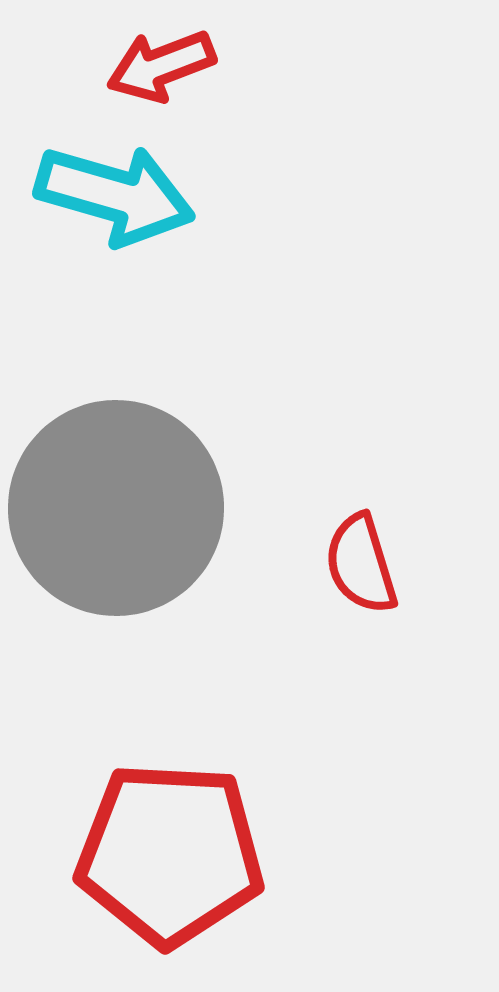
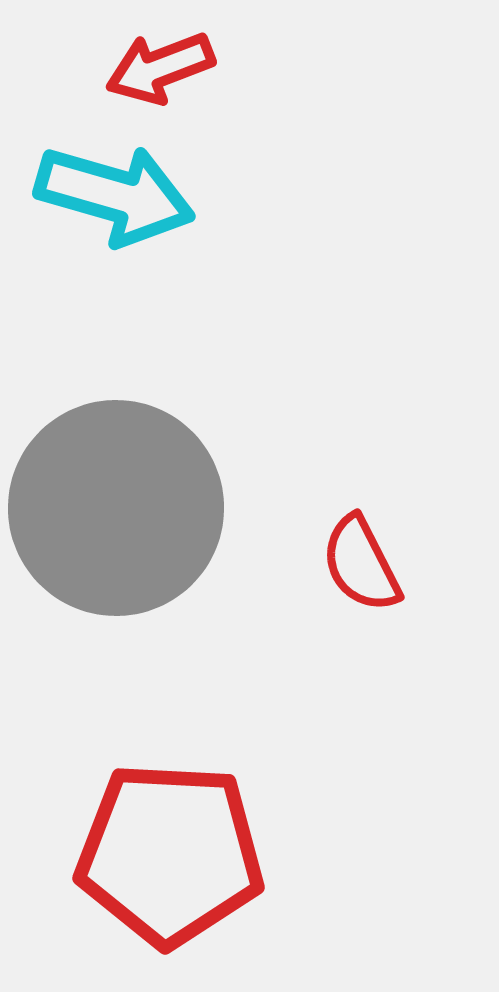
red arrow: moved 1 px left, 2 px down
red semicircle: rotated 10 degrees counterclockwise
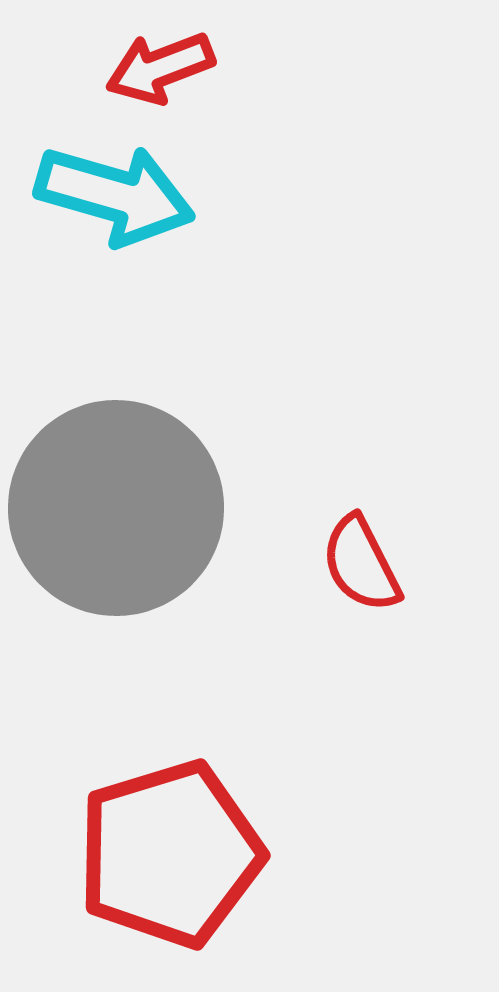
red pentagon: rotated 20 degrees counterclockwise
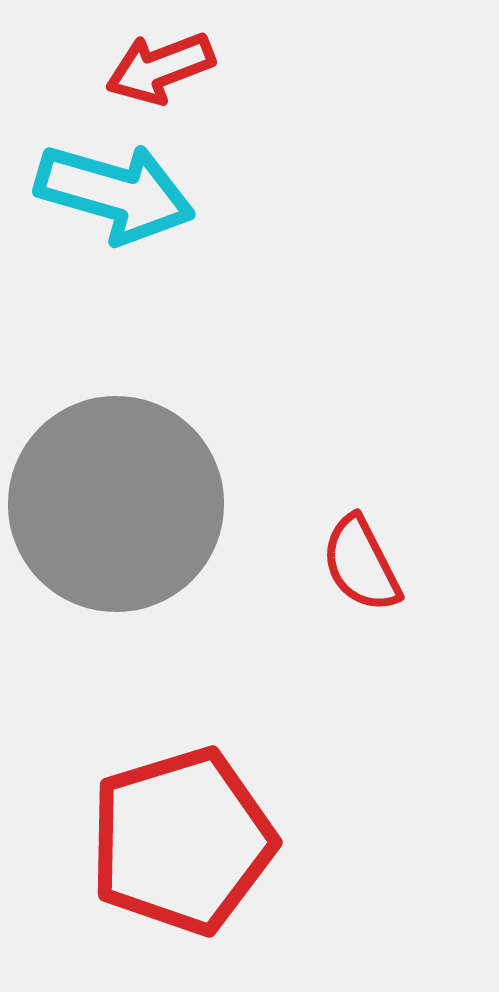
cyan arrow: moved 2 px up
gray circle: moved 4 px up
red pentagon: moved 12 px right, 13 px up
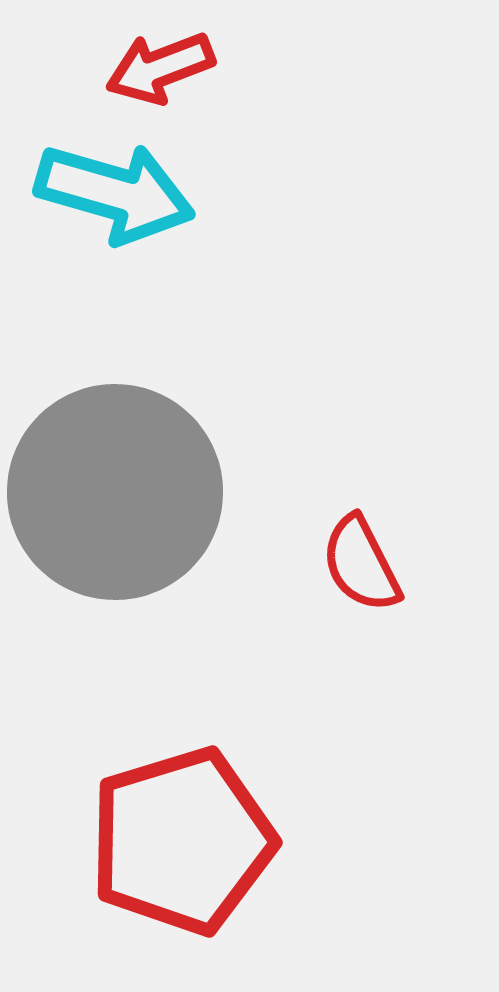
gray circle: moved 1 px left, 12 px up
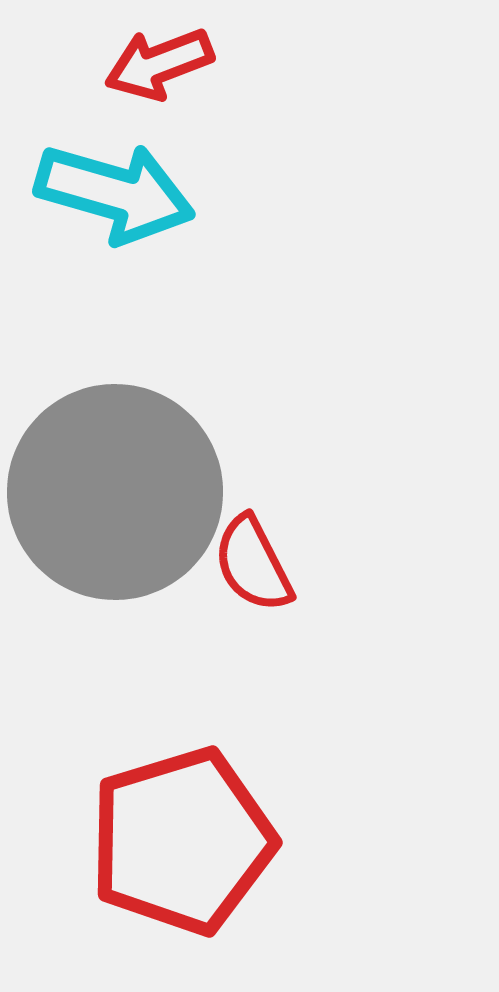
red arrow: moved 1 px left, 4 px up
red semicircle: moved 108 px left
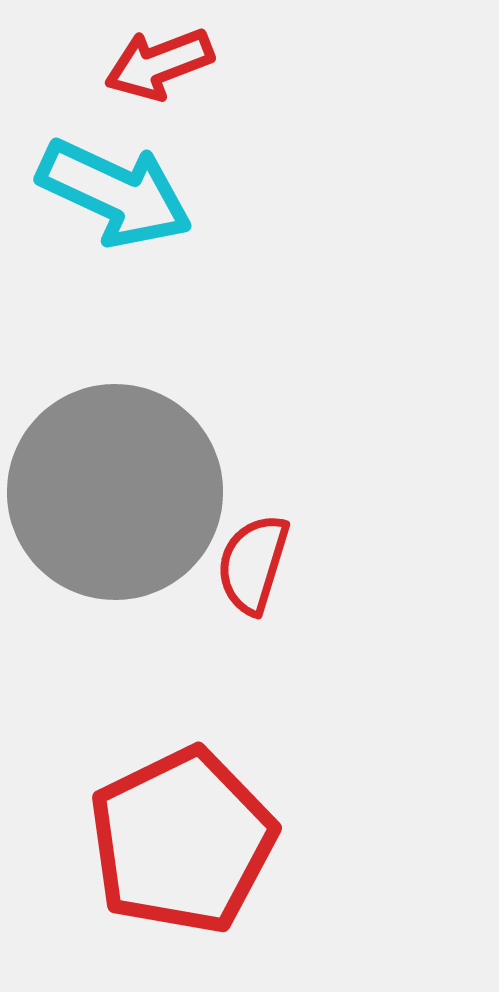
cyan arrow: rotated 9 degrees clockwise
red semicircle: rotated 44 degrees clockwise
red pentagon: rotated 9 degrees counterclockwise
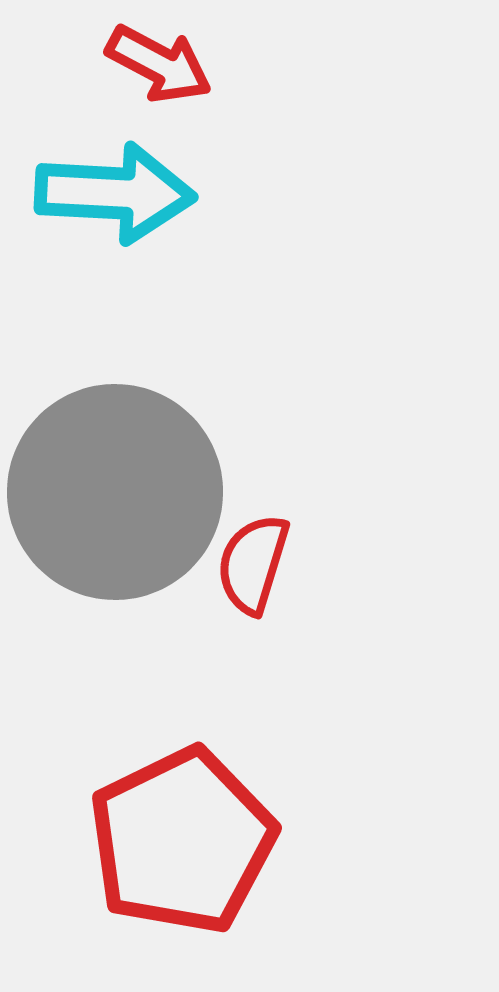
red arrow: rotated 131 degrees counterclockwise
cyan arrow: rotated 22 degrees counterclockwise
